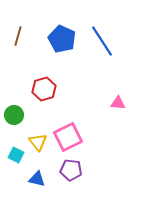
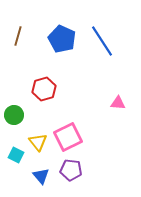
blue triangle: moved 4 px right, 3 px up; rotated 36 degrees clockwise
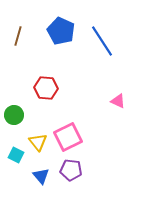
blue pentagon: moved 1 px left, 8 px up
red hexagon: moved 2 px right, 1 px up; rotated 20 degrees clockwise
pink triangle: moved 2 px up; rotated 21 degrees clockwise
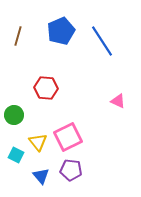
blue pentagon: rotated 24 degrees clockwise
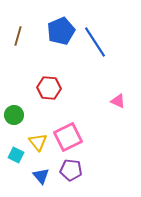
blue line: moved 7 px left, 1 px down
red hexagon: moved 3 px right
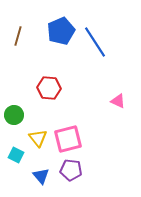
pink square: moved 2 px down; rotated 12 degrees clockwise
yellow triangle: moved 4 px up
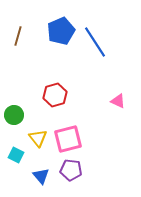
red hexagon: moved 6 px right, 7 px down; rotated 20 degrees counterclockwise
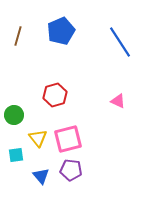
blue line: moved 25 px right
cyan square: rotated 35 degrees counterclockwise
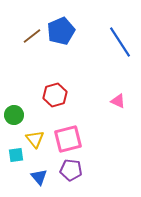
brown line: moved 14 px right; rotated 36 degrees clockwise
yellow triangle: moved 3 px left, 1 px down
blue triangle: moved 2 px left, 1 px down
